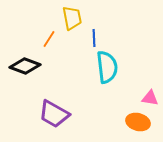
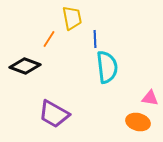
blue line: moved 1 px right, 1 px down
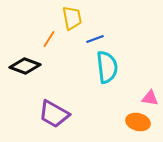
blue line: rotated 72 degrees clockwise
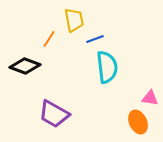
yellow trapezoid: moved 2 px right, 2 px down
orange ellipse: rotated 50 degrees clockwise
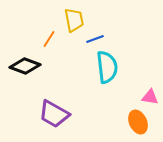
pink triangle: moved 1 px up
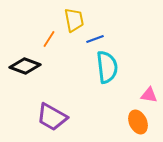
pink triangle: moved 1 px left, 2 px up
purple trapezoid: moved 2 px left, 3 px down
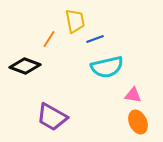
yellow trapezoid: moved 1 px right, 1 px down
cyan semicircle: rotated 84 degrees clockwise
pink triangle: moved 16 px left
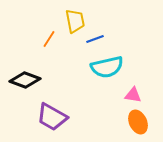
black diamond: moved 14 px down
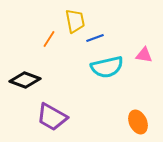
blue line: moved 1 px up
pink triangle: moved 11 px right, 40 px up
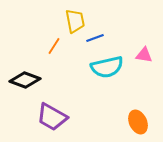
orange line: moved 5 px right, 7 px down
